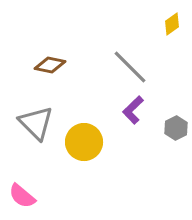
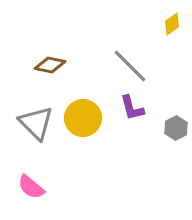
gray line: moved 1 px up
purple L-shape: moved 1 px left, 2 px up; rotated 60 degrees counterclockwise
yellow circle: moved 1 px left, 24 px up
pink semicircle: moved 9 px right, 9 px up
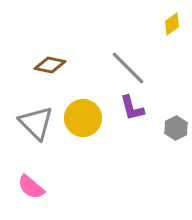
gray line: moved 2 px left, 2 px down
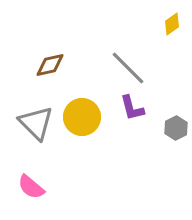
brown diamond: rotated 24 degrees counterclockwise
yellow circle: moved 1 px left, 1 px up
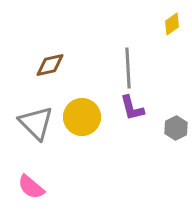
gray line: rotated 42 degrees clockwise
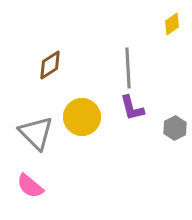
brown diamond: rotated 20 degrees counterclockwise
gray triangle: moved 10 px down
gray hexagon: moved 1 px left
pink semicircle: moved 1 px left, 1 px up
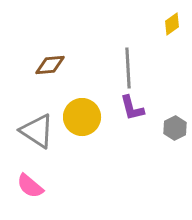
brown diamond: rotated 28 degrees clockwise
gray triangle: moved 1 px right, 2 px up; rotated 12 degrees counterclockwise
